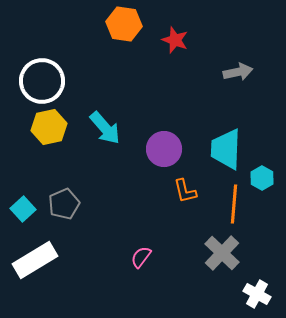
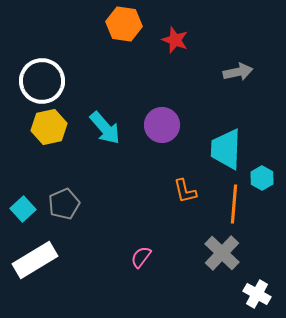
purple circle: moved 2 px left, 24 px up
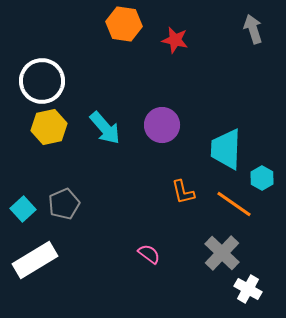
red star: rotated 8 degrees counterclockwise
gray arrow: moved 15 px right, 43 px up; rotated 96 degrees counterclockwise
orange L-shape: moved 2 px left, 1 px down
orange line: rotated 60 degrees counterclockwise
pink semicircle: moved 8 px right, 3 px up; rotated 90 degrees clockwise
white cross: moved 9 px left, 5 px up
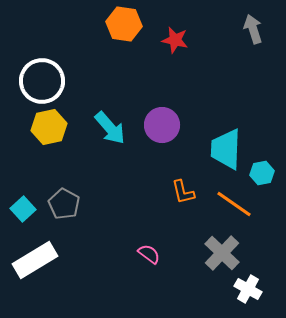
cyan arrow: moved 5 px right
cyan hexagon: moved 5 px up; rotated 20 degrees clockwise
gray pentagon: rotated 20 degrees counterclockwise
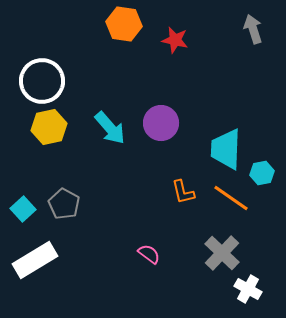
purple circle: moved 1 px left, 2 px up
orange line: moved 3 px left, 6 px up
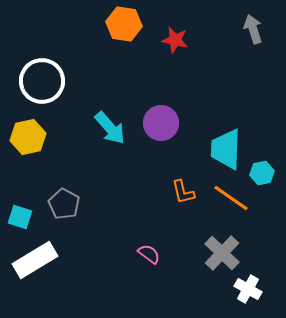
yellow hexagon: moved 21 px left, 10 px down
cyan square: moved 3 px left, 8 px down; rotated 30 degrees counterclockwise
